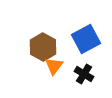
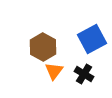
blue square: moved 6 px right
orange triangle: moved 5 px down
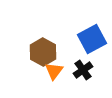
brown hexagon: moved 5 px down
black cross: moved 1 px left, 4 px up; rotated 24 degrees clockwise
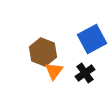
brown hexagon: rotated 8 degrees counterclockwise
black cross: moved 2 px right, 3 px down
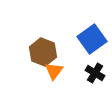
blue square: rotated 8 degrees counterclockwise
black cross: moved 10 px right; rotated 24 degrees counterclockwise
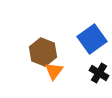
black cross: moved 4 px right
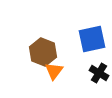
blue square: rotated 24 degrees clockwise
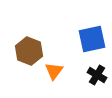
brown hexagon: moved 14 px left, 1 px up
black cross: moved 2 px left, 2 px down
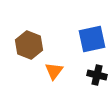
brown hexagon: moved 6 px up
black cross: rotated 18 degrees counterclockwise
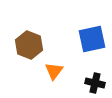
black cross: moved 2 px left, 8 px down
